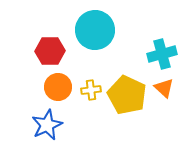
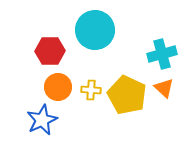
yellow cross: rotated 12 degrees clockwise
blue star: moved 5 px left, 5 px up
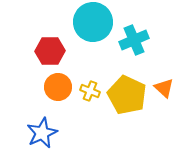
cyan circle: moved 2 px left, 8 px up
cyan cross: moved 28 px left, 14 px up; rotated 8 degrees counterclockwise
yellow cross: moved 1 px left, 1 px down; rotated 18 degrees clockwise
blue star: moved 13 px down
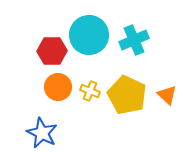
cyan circle: moved 4 px left, 13 px down
red hexagon: moved 2 px right
orange triangle: moved 3 px right, 7 px down
blue star: rotated 20 degrees counterclockwise
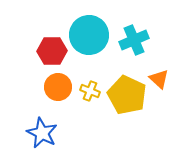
orange triangle: moved 8 px left, 16 px up
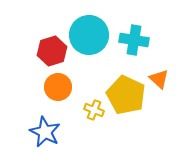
cyan cross: rotated 32 degrees clockwise
red hexagon: rotated 16 degrees counterclockwise
yellow cross: moved 4 px right, 19 px down
yellow pentagon: moved 1 px left
blue star: moved 3 px right, 1 px up
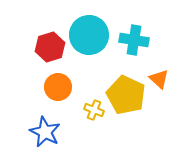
red hexagon: moved 2 px left, 4 px up
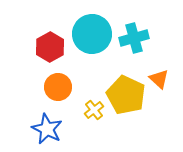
cyan circle: moved 3 px right, 1 px up
cyan cross: moved 2 px up; rotated 24 degrees counterclockwise
red hexagon: rotated 12 degrees counterclockwise
yellow cross: rotated 30 degrees clockwise
blue star: moved 2 px right, 3 px up
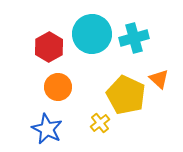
red hexagon: moved 1 px left
yellow cross: moved 6 px right, 13 px down
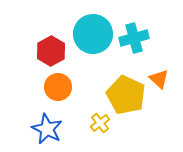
cyan circle: moved 1 px right
red hexagon: moved 2 px right, 4 px down
